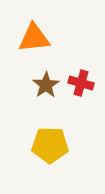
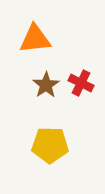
orange triangle: moved 1 px right, 1 px down
red cross: rotated 10 degrees clockwise
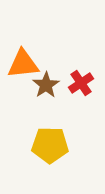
orange triangle: moved 12 px left, 25 px down
red cross: rotated 30 degrees clockwise
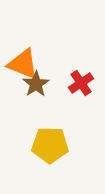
orange triangle: rotated 28 degrees clockwise
brown star: moved 10 px left, 1 px up
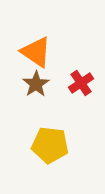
orange triangle: moved 13 px right, 12 px up; rotated 12 degrees clockwise
yellow pentagon: rotated 6 degrees clockwise
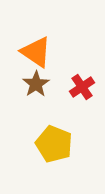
red cross: moved 1 px right, 4 px down
yellow pentagon: moved 4 px right, 1 px up; rotated 15 degrees clockwise
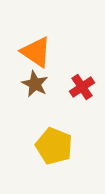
brown star: moved 1 px left; rotated 12 degrees counterclockwise
yellow pentagon: moved 2 px down
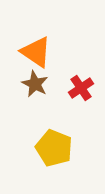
red cross: moved 1 px left, 1 px down
yellow pentagon: moved 2 px down
